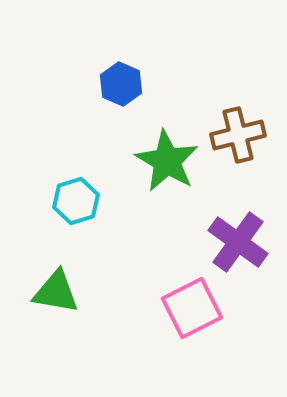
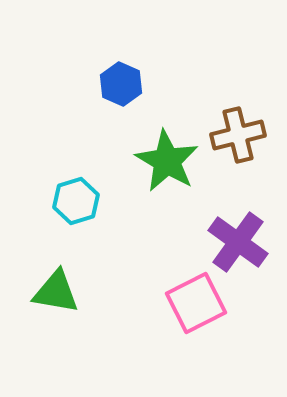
pink square: moved 4 px right, 5 px up
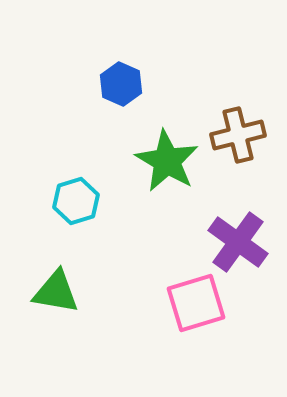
pink square: rotated 10 degrees clockwise
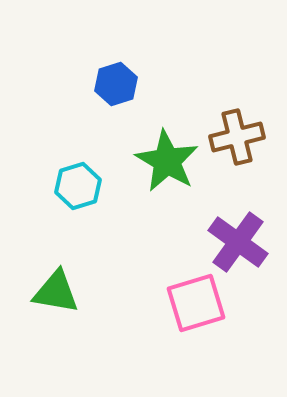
blue hexagon: moved 5 px left; rotated 18 degrees clockwise
brown cross: moved 1 px left, 2 px down
cyan hexagon: moved 2 px right, 15 px up
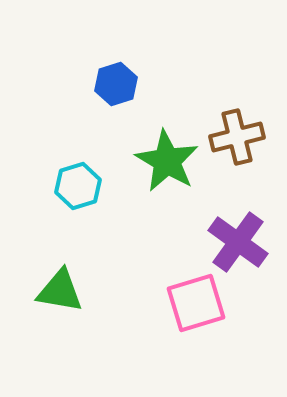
green triangle: moved 4 px right, 1 px up
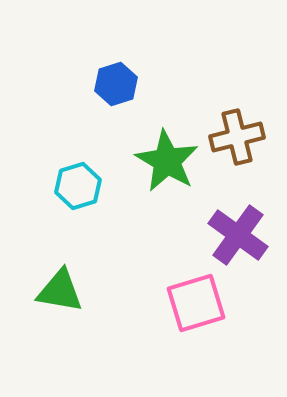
purple cross: moved 7 px up
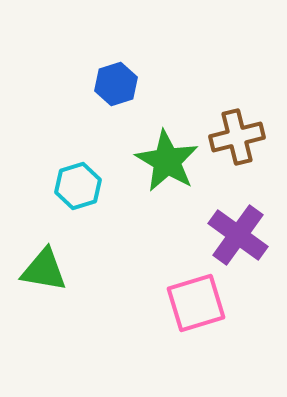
green triangle: moved 16 px left, 21 px up
